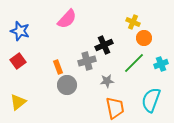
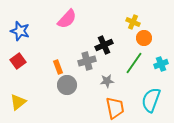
green line: rotated 10 degrees counterclockwise
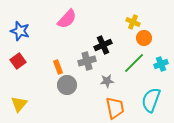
black cross: moved 1 px left
green line: rotated 10 degrees clockwise
yellow triangle: moved 1 px right, 2 px down; rotated 12 degrees counterclockwise
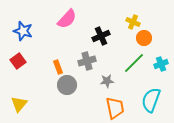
blue star: moved 3 px right
black cross: moved 2 px left, 9 px up
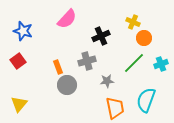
cyan semicircle: moved 5 px left
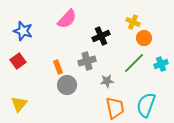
cyan semicircle: moved 5 px down
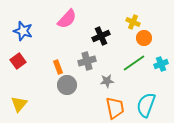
green line: rotated 10 degrees clockwise
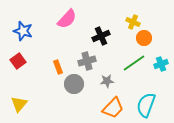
gray circle: moved 7 px right, 1 px up
orange trapezoid: moved 2 px left; rotated 55 degrees clockwise
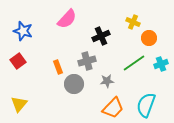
orange circle: moved 5 px right
